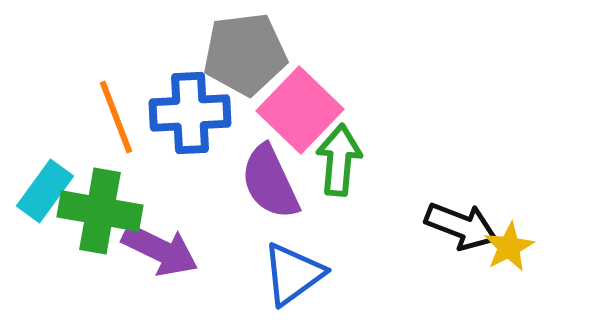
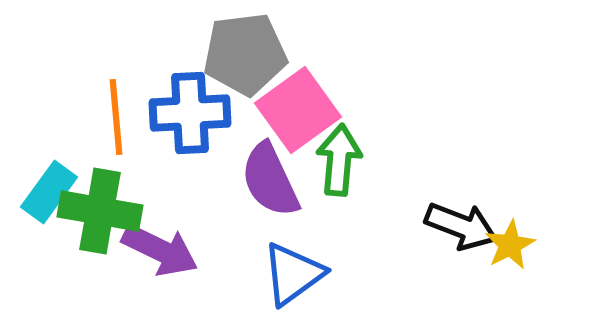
pink square: moved 2 px left; rotated 10 degrees clockwise
orange line: rotated 16 degrees clockwise
purple semicircle: moved 2 px up
cyan rectangle: moved 4 px right, 1 px down
yellow star: moved 1 px right, 2 px up
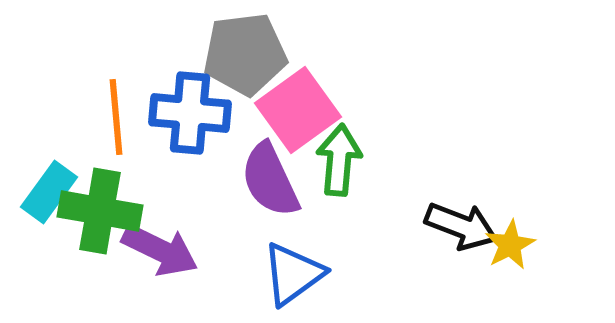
blue cross: rotated 8 degrees clockwise
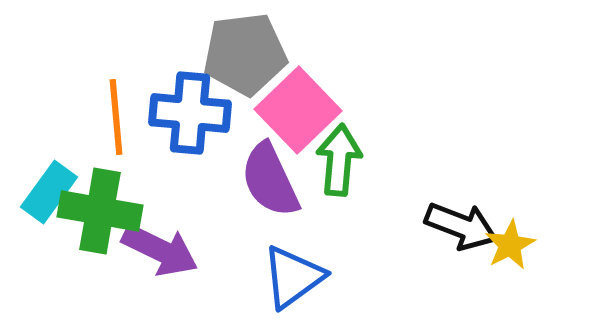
pink square: rotated 8 degrees counterclockwise
blue triangle: moved 3 px down
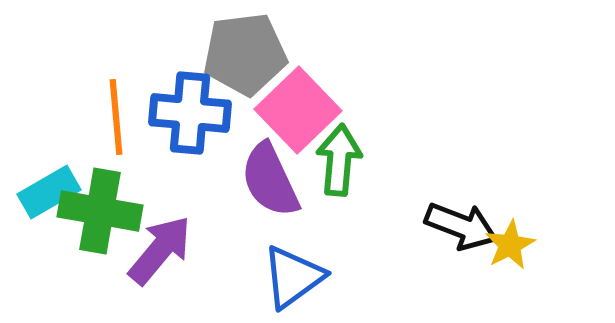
cyan rectangle: rotated 24 degrees clockwise
purple arrow: rotated 76 degrees counterclockwise
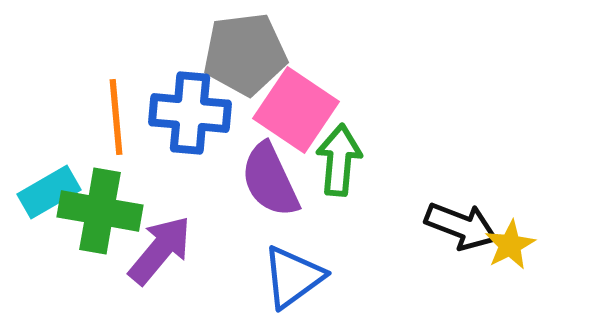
pink square: moved 2 px left; rotated 12 degrees counterclockwise
